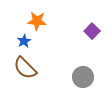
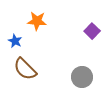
blue star: moved 9 px left; rotated 16 degrees counterclockwise
brown semicircle: moved 1 px down
gray circle: moved 1 px left
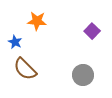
blue star: moved 1 px down
gray circle: moved 1 px right, 2 px up
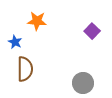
brown semicircle: rotated 135 degrees counterclockwise
gray circle: moved 8 px down
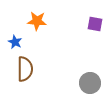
purple square: moved 3 px right, 7 px up; rotated 35 degrees counterclockwise
gray circle: moved 7 px right
